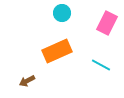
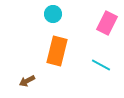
cyan circle: moved 9 px left, 1 px down
orange rectangle: rotated 52 degrees counterclockwise
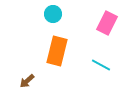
brown arrow: rotated 14 degrees counterclockwise
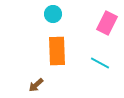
orange rectangle: rotated 16 degrees counterclockwise
cyan line: moved 1 px left, 2 px up
brown arrow: moved 9 px right, 4 px down
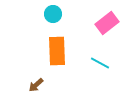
pink rectangle: rotated 25 degrees clockwise
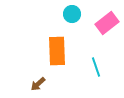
cyan circle: moved 19 px right
cyan line: moved 4 px left, 4 px down; rotated 42 degrees clockwise
brown arrow: moved 2 px right, 1 px up
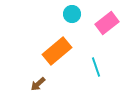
orange rectangle: rotated 52 degrees clockwise
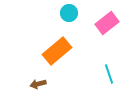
cyan circle: moved 3 px left, 1 px up
cyan line: moved 13 px right, 7 px down
brown arrow: rotated 28 degrees clockwise
